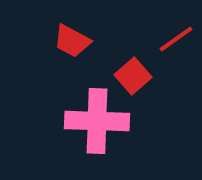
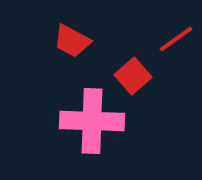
pink cross: moved 5 px left
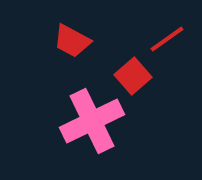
red line: moved 9 px left
pink cross: rotated 28 degrees counterclockwise
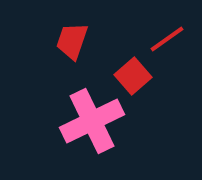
red trapezoid: rotated 81 degrees clockwise
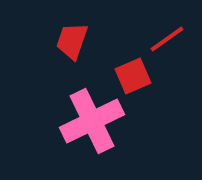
red square: rotated 18 degrees clockwise
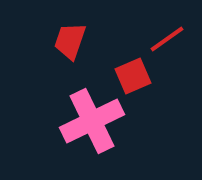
red trapezoid: moved 2 px left
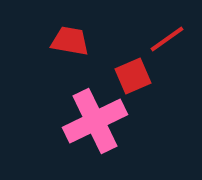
red trapezoid: rotated 81 degrees clockwise
pink cross: moved 3 px right
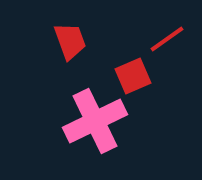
red trapezoid: rotated 60 degrees clockwise
